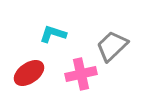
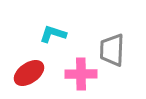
gray trapezoid: moved 4 px down; rotated 44 degrees counterclockwise
pink cross: rotated 12 degrees clockwise
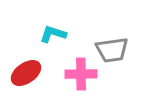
gray trapezoid: rotated 100 degrees counterclockwise
red ellipse: moved 3 px left
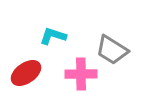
cyan L-shape: moved 2 px down
gray trapezoid: rotated 40 degrees clockwise
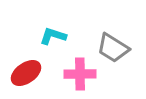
gray trapezoid: moved 1 px right, 2 px up
pink cross: moved 1 px left
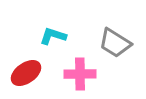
gray trapezoid: moved 2 px right, 5 px up
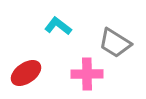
cyan L-shape: moved 5 px right, 10 px up; rotated 20 degrees clockwise
pink cross: moved 7 px right
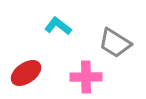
pink cross: moved 1 px left, 3 px down
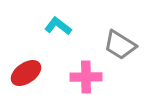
gray trapezoid: moved 5 px right, 2 px down
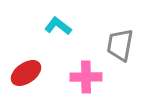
gray trapezoid: rotated 68 degrees clockwise
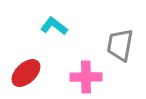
cyan L-shape: moved 4 px left
red ellipse: rotated 8 degrees counterclockwise
